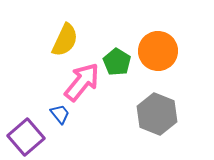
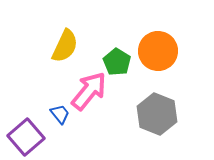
yellow semicircle: moved 6 px down
pink arrow: moved 7 px right, 9 px down
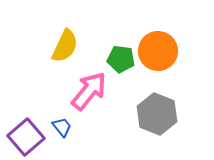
green pentagon: moved 4 px right, 3 px up; rotated 24 degrees counterclockwise
blue trapezoid: moved 2 px right, 13 px down
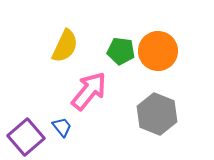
green pentagon: moved 8 px up
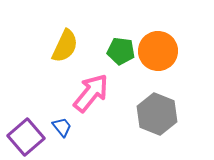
pink arrow: moved 2 px right, 2 px down
